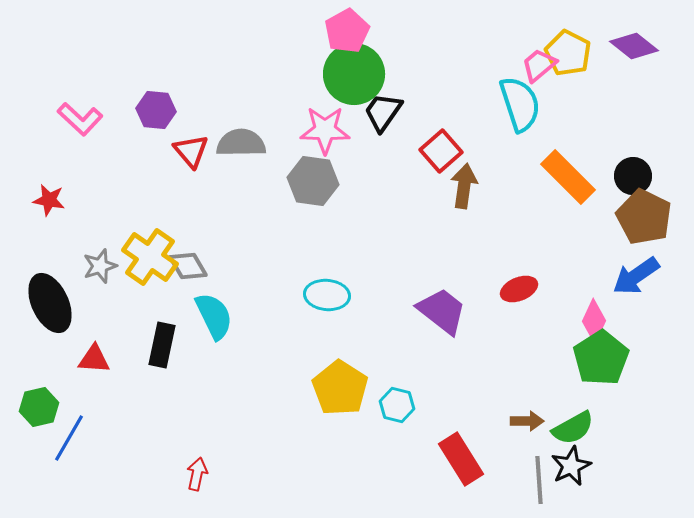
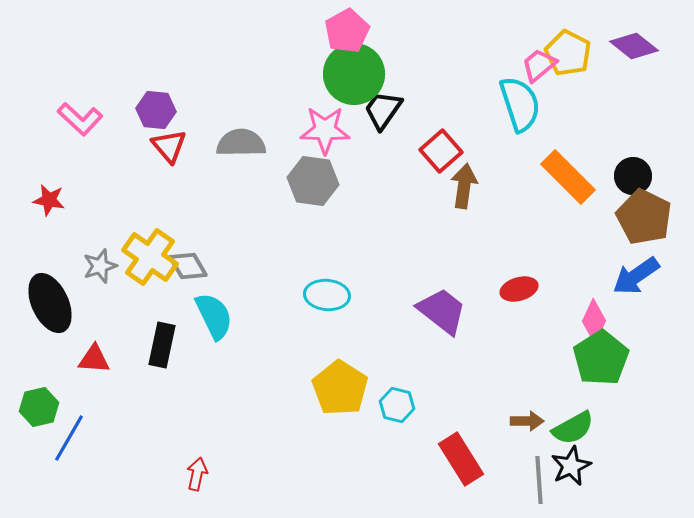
black trapezoid at (383, 112): moved 2 px up
red triangle at (191, 151): moved 22 px left, 5 px up
red ellipse at (519, 289): rotated 6 degrees clockwise
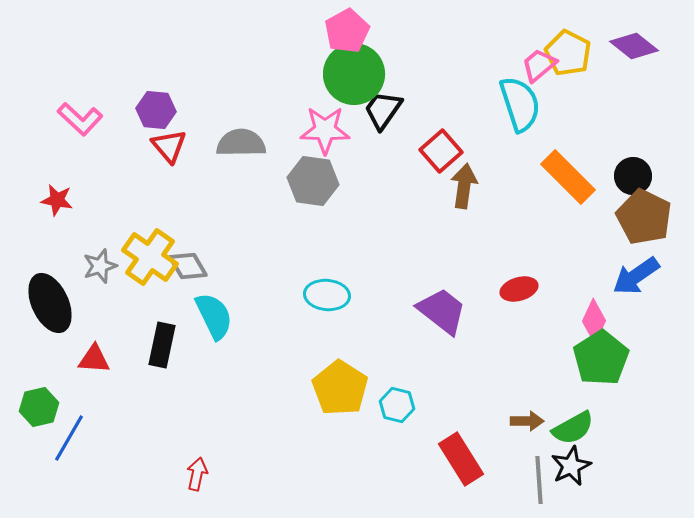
red star at (49, 200): moved 8 px right
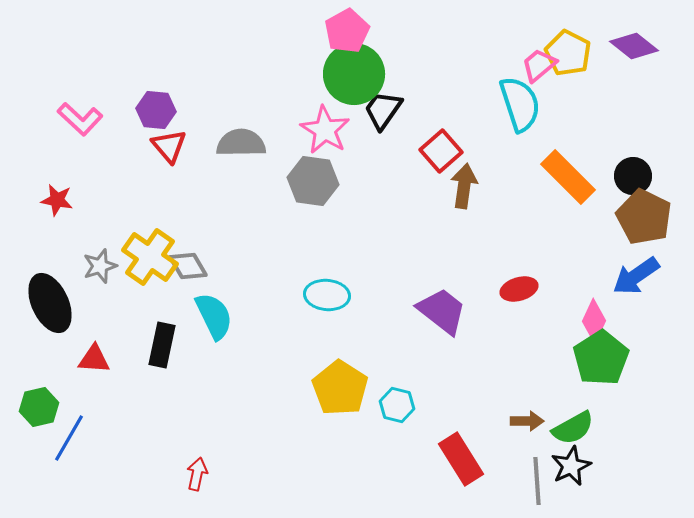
pink star at (325, 130): rotated 30 degrees clockwise
gray line at (539, 480): moved 2 px left, 1 px down
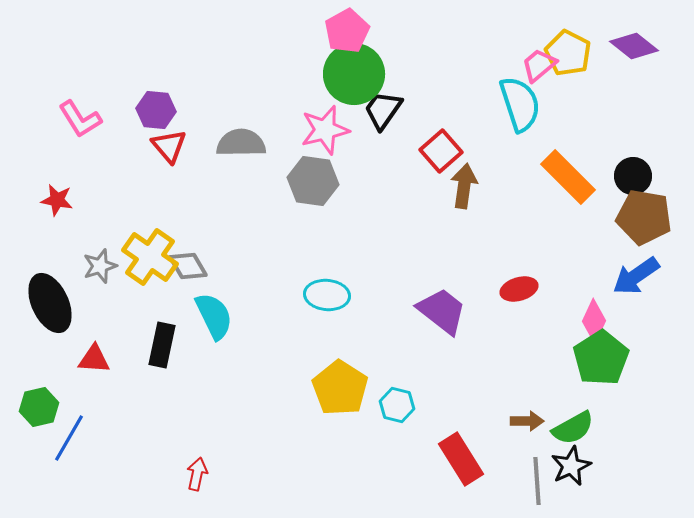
pink L-shape at (80, 119): rotated 15 degrees clockwise
pink star at (325, 130): rotated 27 degrees clockwise
brown pentagon at (644, 217): rotated 16 degrees counterclockwise
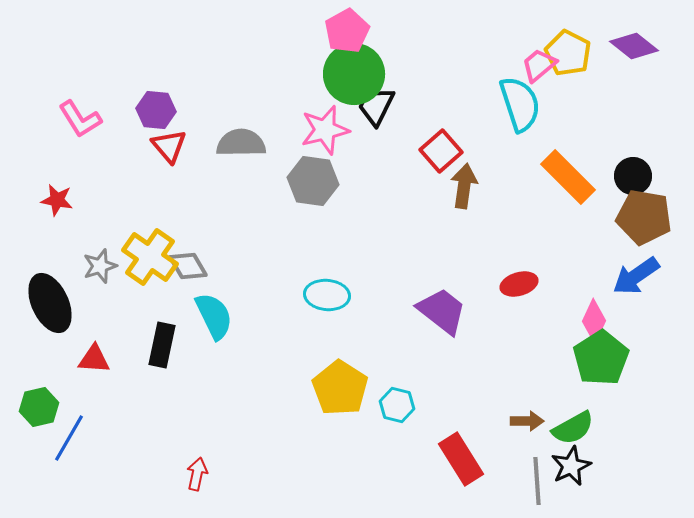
black trapezoid at (383, 110): moved 7 px left, 4 px up; rotated 9 degrees counterclockwise
red ellipse at (519, 289): moved 5 px up
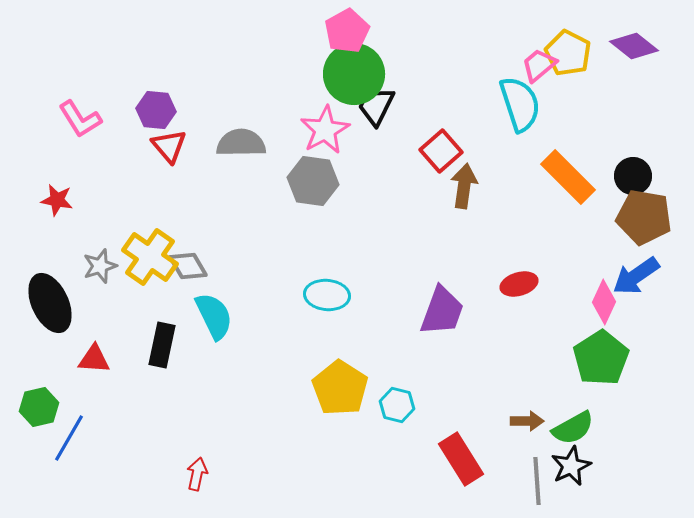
pink star at (325, 130): rotated 15 degrees counterclockwise
purple trapezoid at (442, 311): rotated 72 degrees clockwise
pink diamond at (594, 321): moved 10 px right, 19 px up
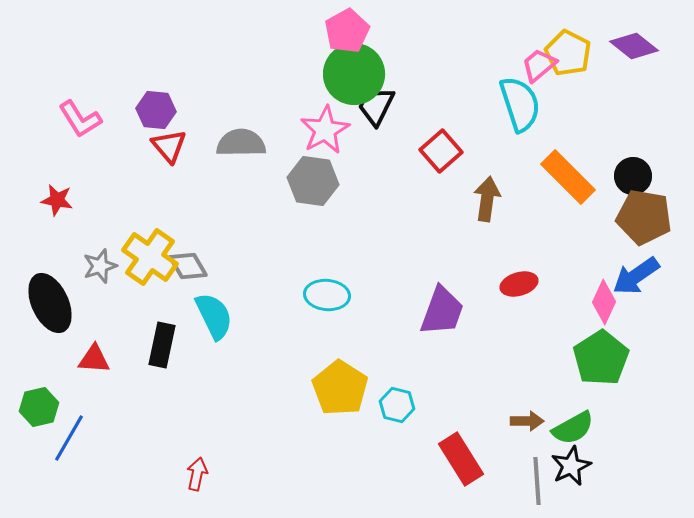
brown arrow at (464, 186): moved 23 px right, 13 px down
